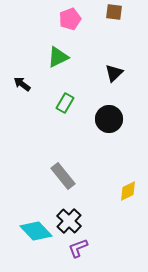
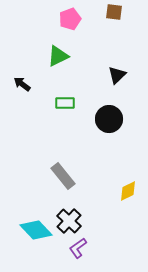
green triangle: moved 1 px up
black triangle: moved 3 px right, 2 px down
green rectangle: rotated 60 degrees clockwise
cyan diamond: moved 1 px up
purple L-shape: rotated 15 degrees counterclockwise
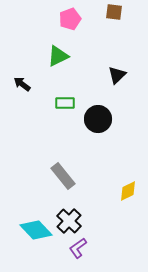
black circle: moved 11 px left
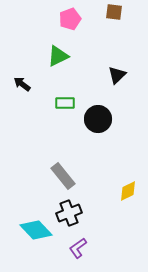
black cross: moved 8 px up; rotated 25 degrees clockwise
